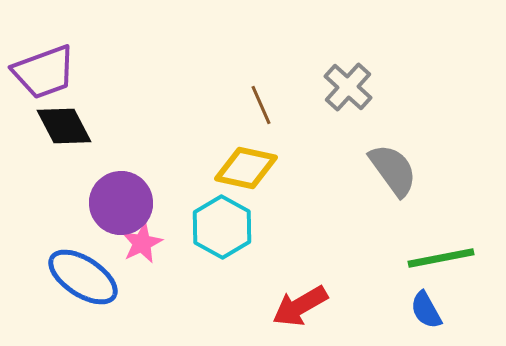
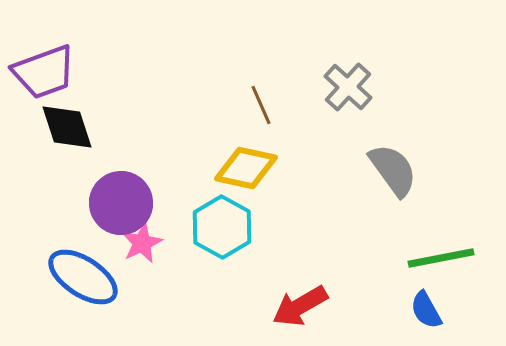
black diamond: moved 3 px right, 1 px down; rotated 10 degrees clockwise
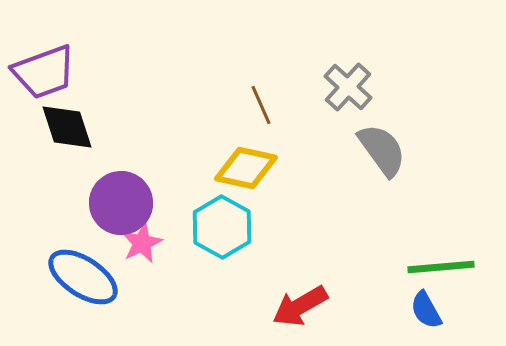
gray semicircle: moved 11 px left, 20 px up
green line: moved 9 px down; rotated 6 degrees clockwise
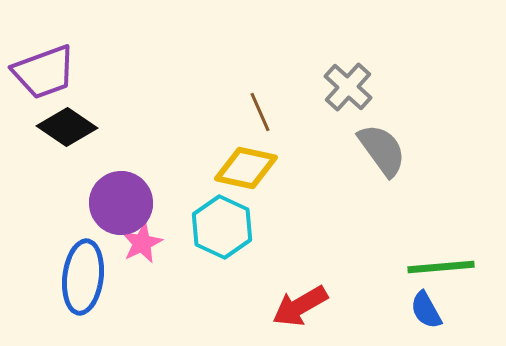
brown line: moved 1 px left, 7 px down
black diamond: rotated 38 degrees counterclockwise
cyan hexagon: rotated 4 degrees counterclockwise
blue ellipse: rotated 64 degrees clockwise
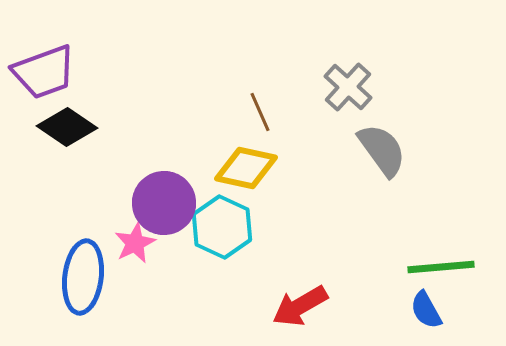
purple circle: moved 43 px right
pink star: moved 7 px left
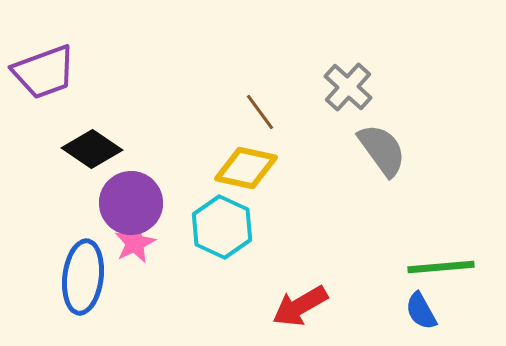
brown line: rotated 12 degrees counterclockwise
black diamond: moved 25 px right, 22 px down
purple circle: moved 33 px left
blue semicircle: moved 5 px left, 1 px down
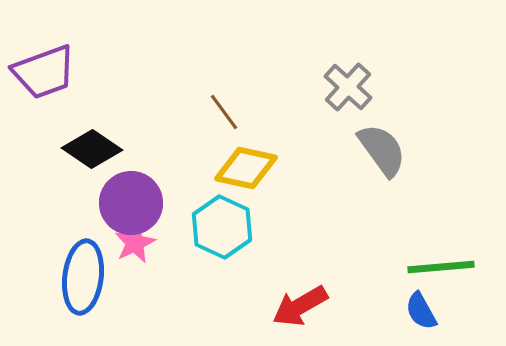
brown line: moved 36 px left
